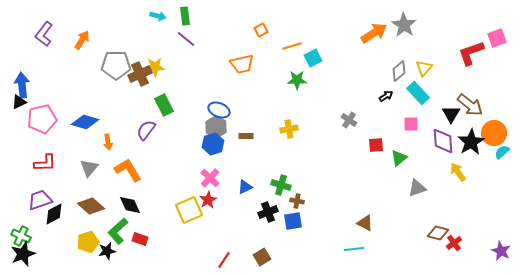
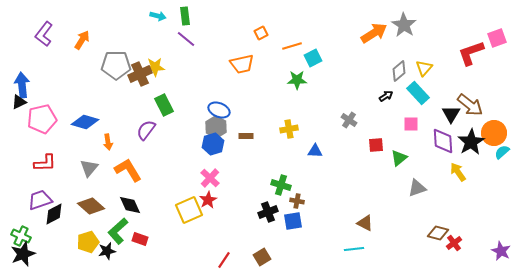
orange square at (261, 30): moved 3 px down
blue triangle at (245, 187): moved 70 px right, 36 px up; rotated 28 degrees clockwise
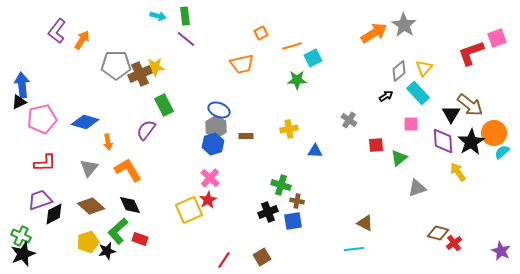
purple L-shape at (44, 34): moved 13 px right, 3 px up
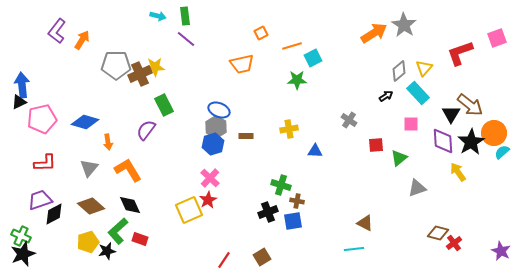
red L-shape at (471, 53): moved 11 px left
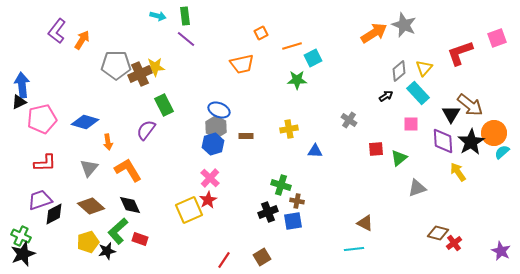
gray star at (404, 25): rotated 10 degrees counterclockwise
red square at (376, 145): moved 4 px down
